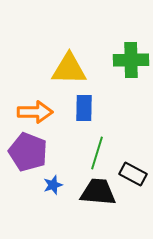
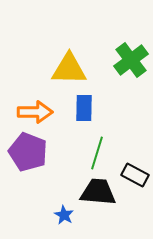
green cross: rotated 36 degrees counterclockwise
black rectangle: moved 2 px right, 1 px down
blue star: moved 11 px right, 30 px down; rotated 24 degrees counterclockwise
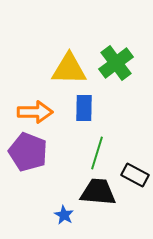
green cross: moved 15 px left, 3 px down
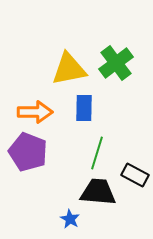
yellow triangle: rotated 12 degrees counterclockwise
blue star: moved 6 px right, 4 px down
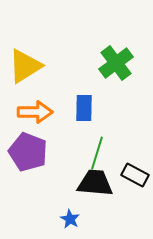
yellow triangle: moved 44 px left, 3 px up; rotated 21 degrees counterclockwise
black trapezoid: moved 3 px left, 9 px up
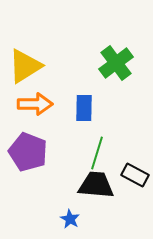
orange arrow: moved 8 px up
black trapezoid: moved 1 px right, 2 px down
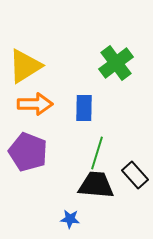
black rectangle: rotated 20 degrees clockwise
blue star: rotated 24 degrees counterclockwise
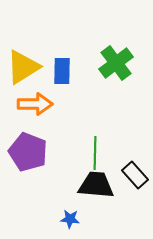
yellow triangle: moved 2 px left, 1 px down
blue rectangle: moved 22 px left, 37 px up
green line: moved 2 px left; rotated 16 degrees counterclockwise
